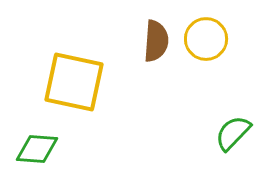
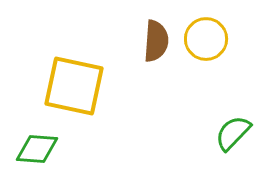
yellow square: moved 4 px down
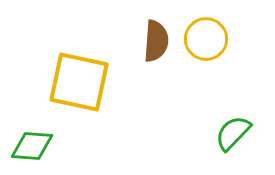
yellow square: moved 5 px right, 4 px up
green diamond: moved 5 px left, 3 px up
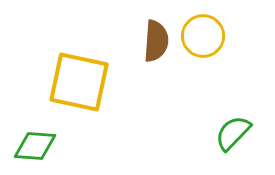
yellow circle: moved 3 px left, 3 px up
green diamond: moved 3 px right
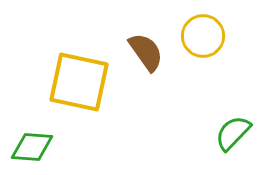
brown semicircle: moved 10 px left, 11 px down; rotated 39 degrees counterclockwise
green diamond: moved 3 px left, 1 px down
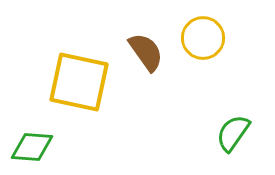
yellow circle: moved 2 px down
green semicircle: rotated 9 degrees counterclockwise
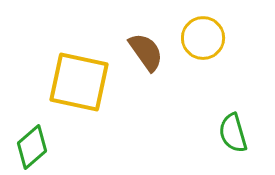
green semicircle: rotated 51 degrees counterclockwise
green diamond: rotated 45 degrees counterclockwise
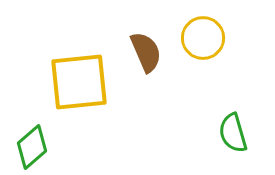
brown semicircle: rotated 12 degrees clockwise
yellow square: rotated 18 degrees counterclockwise
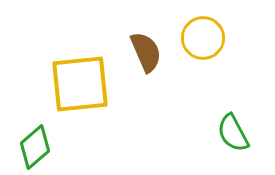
yellow square: moved 1 px right, 2 px down
green semicircle: rotated 12 degrees counterclockwise
green diamond: moved 3 px right
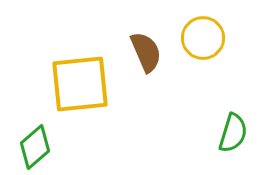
green semicircle: rotated 135 degrees counterclockwise
